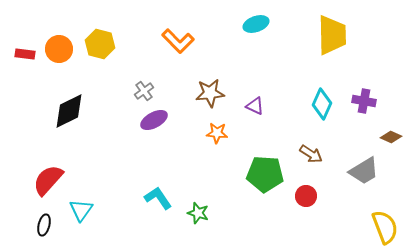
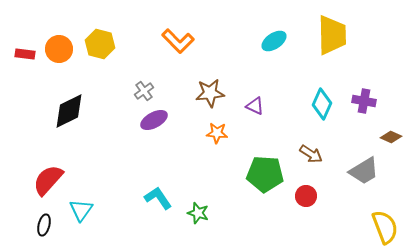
cyan ellipse: moved 18 px right, 17 px down; rotated 15 degrees counterclockwise
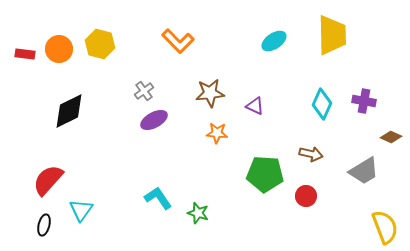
brown arrow: rotated 20 degrees counterclockwise
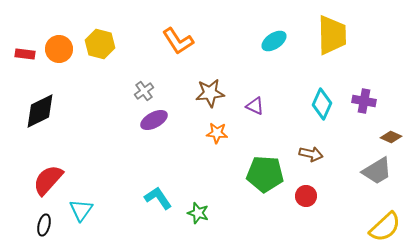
orange L-shape: rotated 12 degrees clockwise
black diamond: moved 29 px left
gray trapezoid: moved 13 px right
yellow semicircle: rotated 68 degrees clockwise
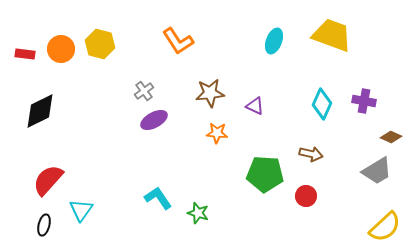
yellow trapezoid: rotated 69 degrees counterclockwise
cyan ellipse: rotated 35 degrees counterclockwise
orange circle: moved 2 px right
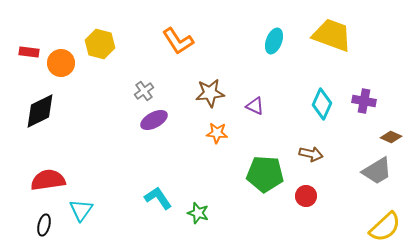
orange circle: moved 14 px down
red rectangle: moved 4 px right, 2 px up
red semicircle: rotated 40 degrees clockwise
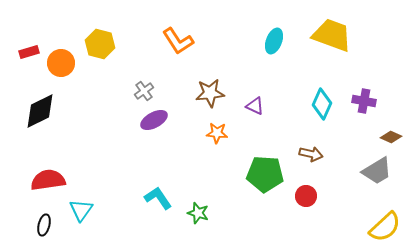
red rectangle: rotated 24 degrees counterclockwise
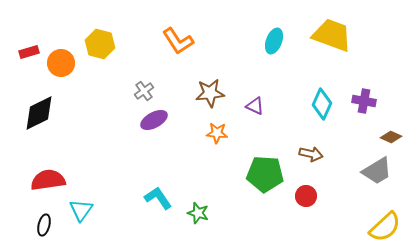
black diamond: moved 1 px left, 2 px down
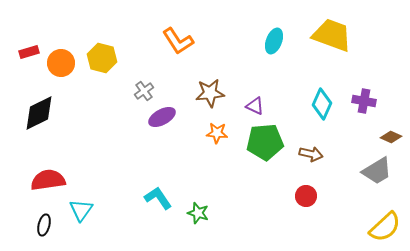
yellow hexagon: moved 2 px right, 14 px down
purple ellipse: moved 8 px right, 3 px up
green pentagon: moved 32 px up; rotated 9 degrees counterclockwise
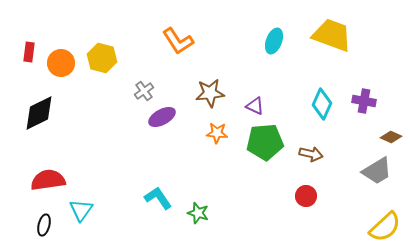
red rectangle: rotated 66 degrees counterclockwise
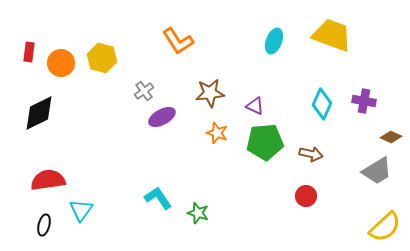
orange star: rotated 15 degrees clockwise
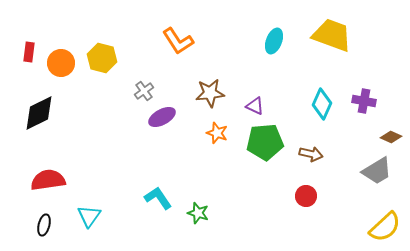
cyan triangle: moved 8 px right, 6 px down
